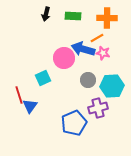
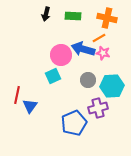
orange cross: rotated 12 degrees clockwise
orange line: moved 2 px right
pink circle: moved 3 px left, 3 px up
cyan square: moved 10 px right, 2 px up
red line: moved 2 px left; rotated 30 degrees clockwise
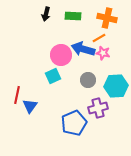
cyan hexagon: moved 4 px right
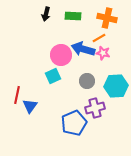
gray circle: moved 1 px left, 1 px down
purple cross: moved 3 px left
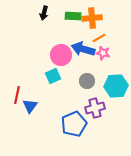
black arrow: moved 2 px left, 1 px up
orange cross: moved 15 px left; rotated 18 degrees counterclockwise
blue pentagon: moved 1 px down
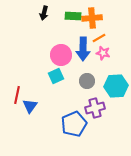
blue arrow: rotated 105 degrees counterclockwise
cyan square: moved 3 px right
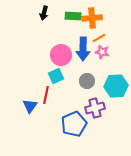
pink star: moved 1 px left, 1 px up
red line: moved 29 px right
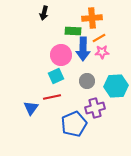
green rectangle: moved 15 px down
pink star: rotated 16 degrees counterclockwise
red line: moved 6 px right, 2 px down; rotated 66 degrees clockwise
blue triangle: moved 1 px right, 2 px down
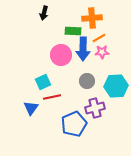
cyan square: moved 13 px left, 6 px down
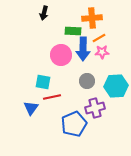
cyan square: rotated 35 degrees clockwise
